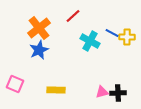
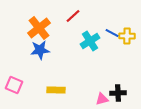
yellow cross: moved 1 px up
cyan cross: rotated 30 degrees clockwise
blue star: moved 1 px right; rotated 18 degrees clockwise
pink square: moved 1 px left, 1 px down
pink triangle: moved 7 px down
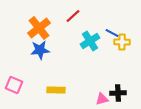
yellow cross: moved 5 px left, 6 px down
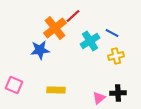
orange cross: moved 16 px right
yellow cross: moved 6 px left, 14 px down; rotated 14 degrees counterclockwise
pink triangle: moved 3 px left, 1 px up; rotated 24 degrees counterclockwise
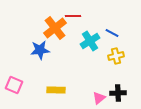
red line: rotated 42 degrees clockwise
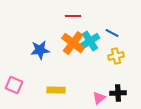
orange cross: moved 18 px right, 15 px down; rotated 15 degrees counterclockwise
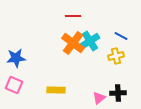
blue line: moved 9 px right, 3 px down
blue star: moved 24 px left, 8 px down
